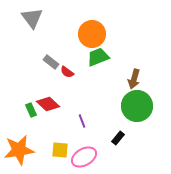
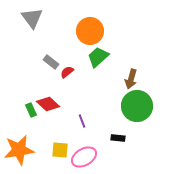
orange circle: moved 2 px left, 3 px up
green trapezoid: rotated 20 degrees counterclockwise
red semicircle: rotated 104 degrees clockwise
brown arrow: moved 3 px left
black rectangle: rotated 56 degrees clockwise
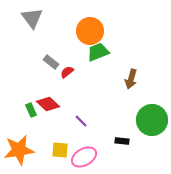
green trapezoid: moved 5 px up; rotated 20 degrees clockwise
green circle: moved 15 px right, 14 px down
purple line: moved 1 px left; rotated 24 degrees counterclockwise
black rectangle: moved 4 px right, 3 px down
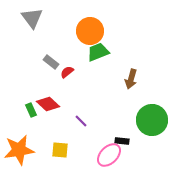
pink ellipse: moved 25 px right, 2 px up; rotated 15 degrees counterclockwise
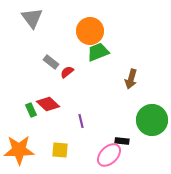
purple line: rotated 32 degrees clockwise
orange star: rotated 8 degrees clockwise
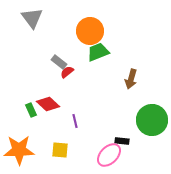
gray rectangle: moved 8 px right
purple line: moved 6 px left
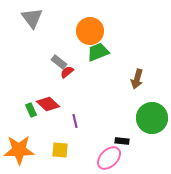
brown arrow: moved 6 px right
green circle: moved 2 px up
pink ellipse: moved 3 px down
